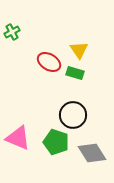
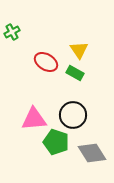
red ellipse: moved 3 px left
green rectangle: rotated 12 degrees clockwise
pink triangle: moved 16 px right, 19 px up; rotated 28 degrees counterclockwise
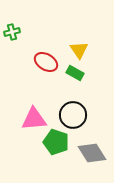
green cross: rotated 14 degrees clockwise
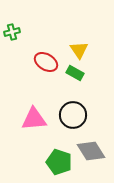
green pentagon: moved 3 px right, 20 px down
gray diamond: moved 1 px left, 2 px up
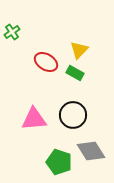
green cross: rotated 21 degrees counterclockwise
yellow triangle: rotated 18 degrees clockwise
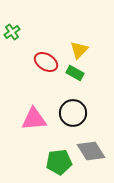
black circle: moved 2 px up
green pentagon: rotated 25 degrees counterclockwise
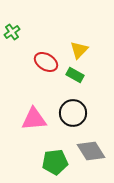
green rectangle: moved 2 px down
green pentagon: moved 4 px left
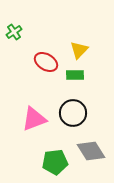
green cross: moved 2 px right
green rectangle: rotated 30 degrees counterclockwise
pink triangle: rotated 16 degrees counterclockwise
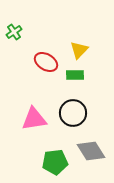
pink triangle: rotated 12 degrees clockwise
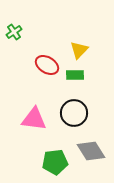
red ellipse: moved 1 px right, 3 px down
black circle: moved 1 px right
pink triangle: rotated 16 degrees clockwise
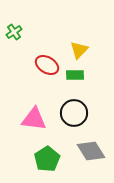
green pentagon: moved 8 px left, 3 px up; rotated 25 degrees counterclockwise
